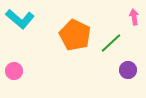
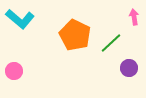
purple circle: moved 1 px right, 2 px up
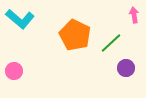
pink arrow: moved 2 px up
purple circle: moved 3 px left
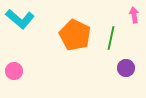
green line: moved 5 px up; rotated 35 degrees counterclockwise
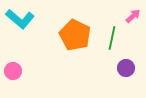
pink arrow: moved 1 px left, 1 px down; rotated 56 degrees clockwise
green line: moved 1 px right
pink circle: moved 1 px left
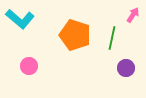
pink arrow: moved 1 px up; rotated 14 degrees counterclockwise
orange pentagon: rotated 8 degrees counterclockwise
pink circle: moved 16 px right, 5 px up
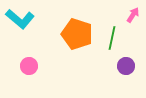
orange pentagon: moved 2 px right, 1 px up
purple circle: moved 2 px up
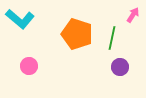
purple circle: moved 6 px left, 1 px down
